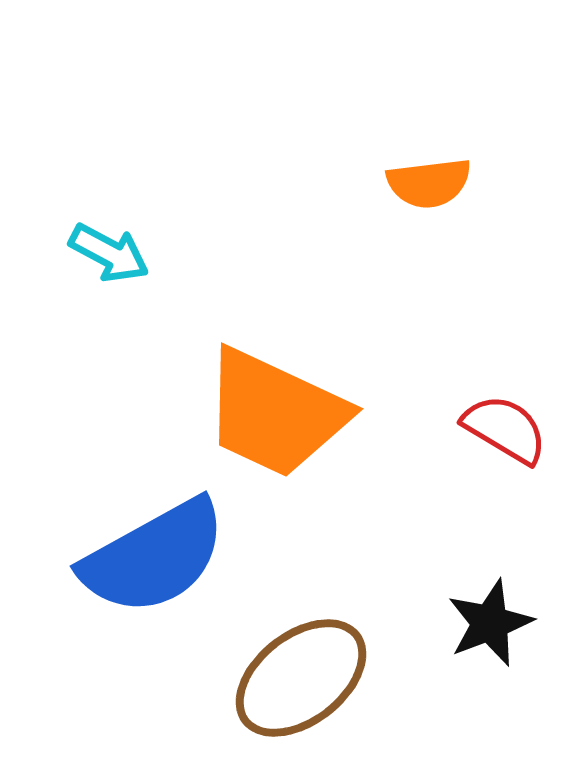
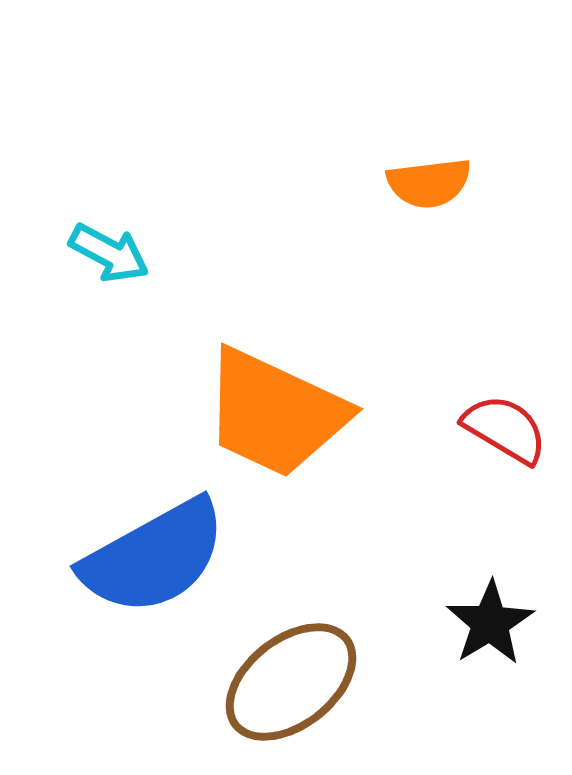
black star: rotated 10 degrees counterclockwise
brown ellipse: moved 10 px left, 4 px down
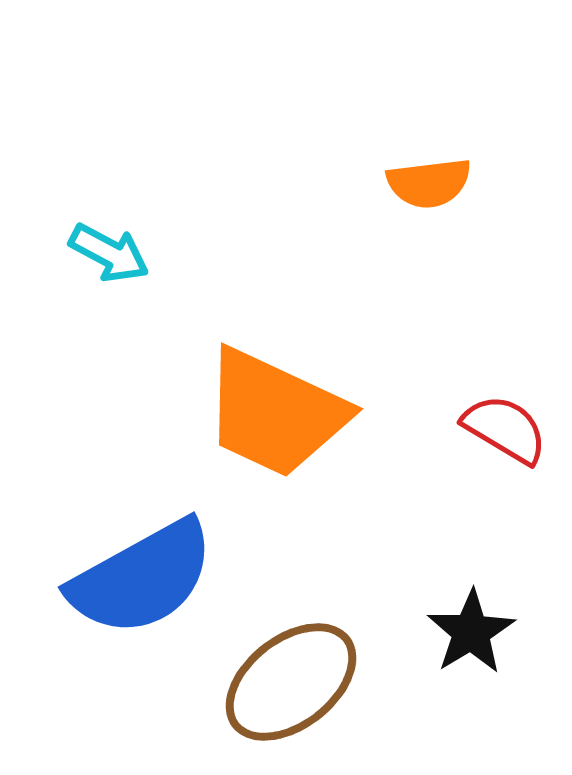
blue semicircle: moved 12 px left, 21 px down
black star: moved 19 px left, 9 px down
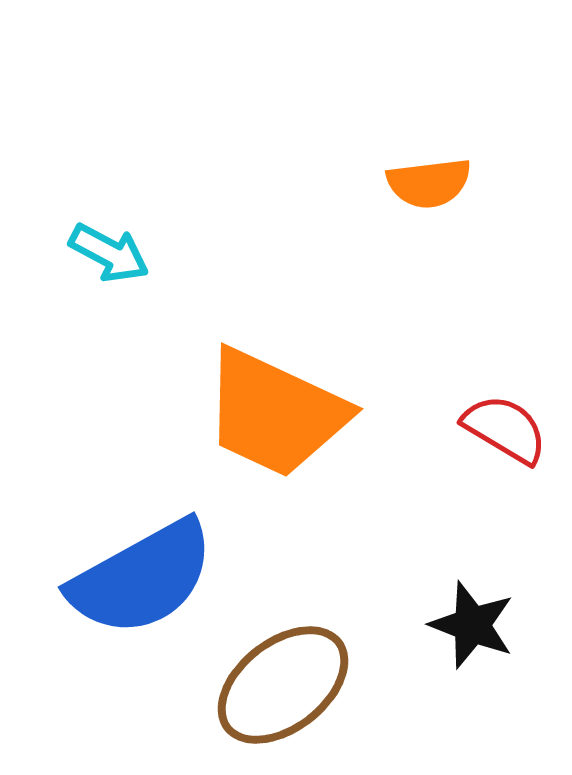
black star: moved 1 px right, 7 px up; rotated 20 degrees counterclockwise
brown ellipse: moved 8 px left, 3 px down
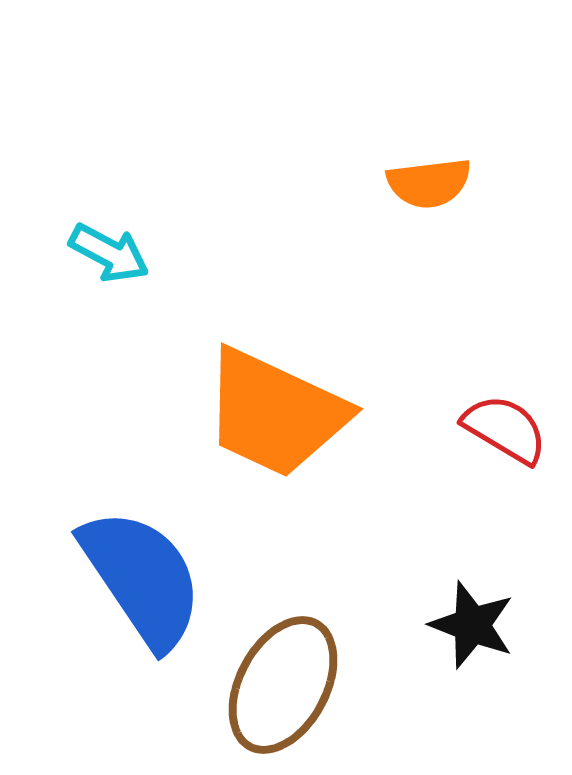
blue semicircle: rotated 95 degrees counterclockwise
brown ellipse: rotated 24 degrees counterclockwise
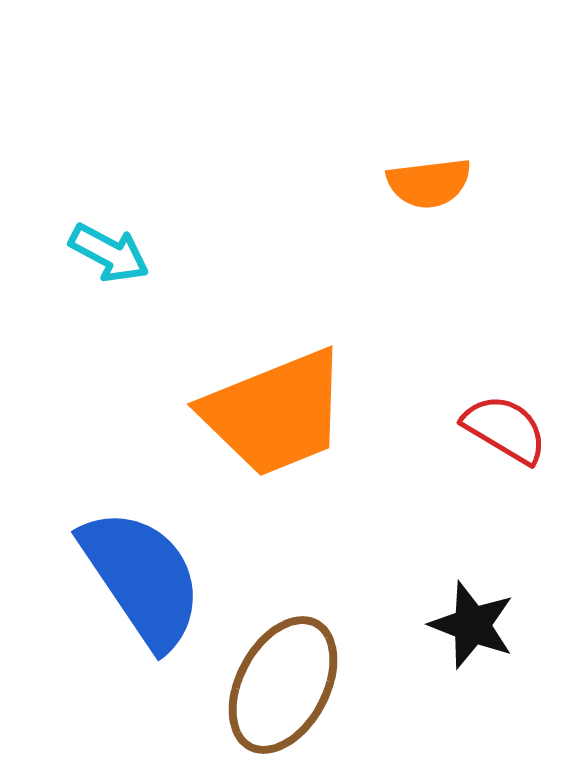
orange trapezoid: rotated 47 degrees counterclockwise
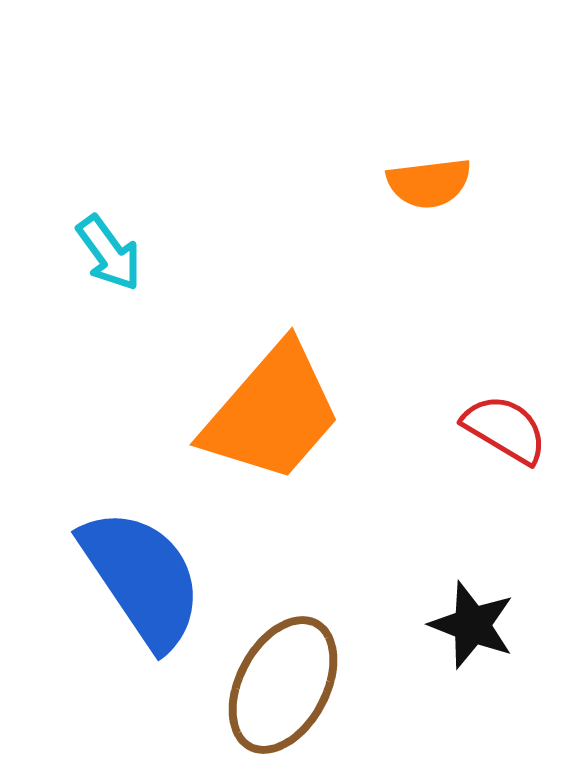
cyan arrow: rotated 26 degrees clockwise
orange trapezoid: moved 3 px left; rotated 27 degrees counterclockwise
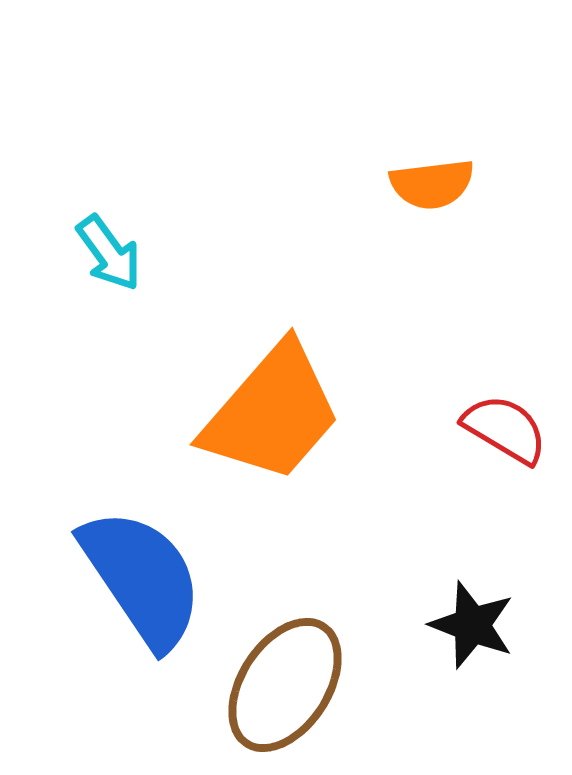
orange semicircle: moved 3 px right, 1 px down
brown ellipse: moved 2 px right; rotated 5 degrees clockwise
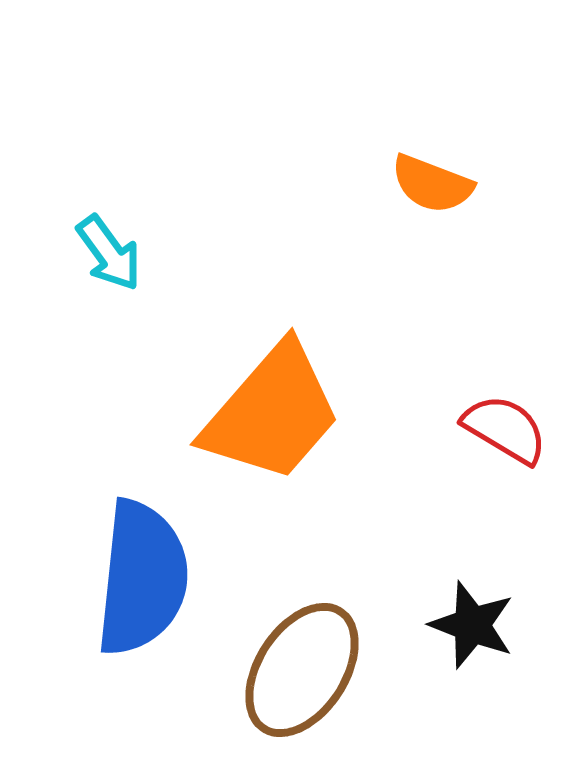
orange semicircle: rotated 28 degrees clockwise
blue semicircle: rotated 40 degrees clockwise
brown ellipse: moved 17 px right, 15 px up
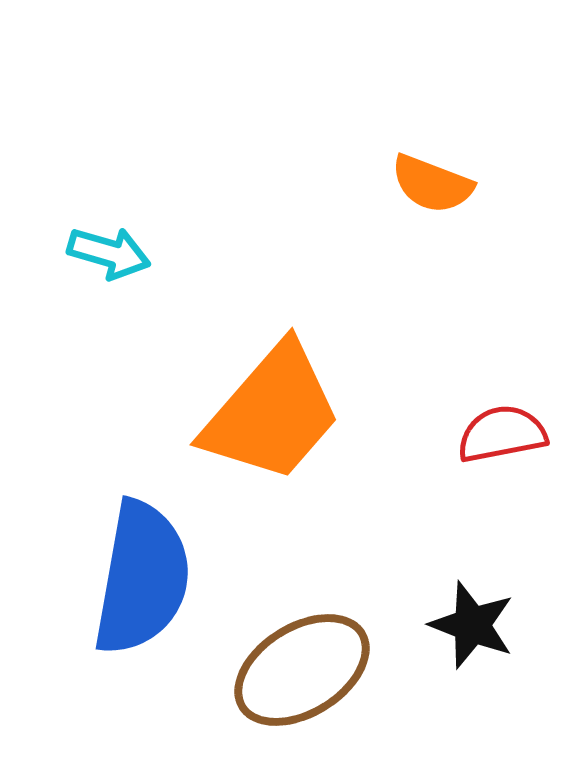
cyan arrow: rotated 38 degrees counterclockwise
red semicircle: moved 3 px left, 5 px down; rotated 42 degrees counterclockwise
blue semicircle: rotated 4 degrees clockwise
brown ellipse: rotated 25 degrees clockwise
